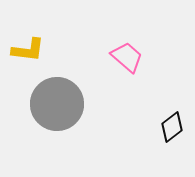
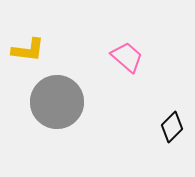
gray circle: moved 2 px up
black diamond: rotated 8 degrees counterclockwise
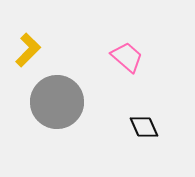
yellow L-shape: rotated 52 degrees counterclockwise
black diamond: moved 28 px left; rotated 68 degrees counterclockwise
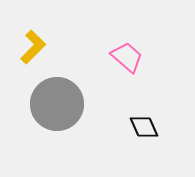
yellow L-shape: moved 5 px right, 3 px up
gray circle: moved 2 px down
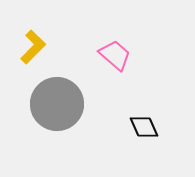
pink trapezoid: moved 12 px left, 2 px up
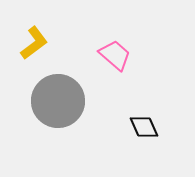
yellow L-shape: moved 1 px right, 4 px up; rotated 8 degrees clockwise
gray circle: moved 1 px right, 3 px up
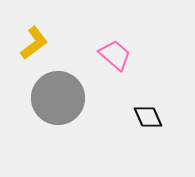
gray circle: moved 3 px up
black diamond: moved 4 px right, 10 px up
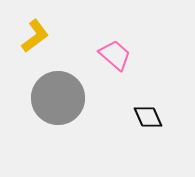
yellow L-shape: moved 1 px right, 7 px up
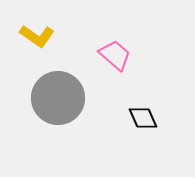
yellow L-shape: moved 2 px right; rotated 72 degrees clockwise
black diamond: moved 5 px left, 1 px down
